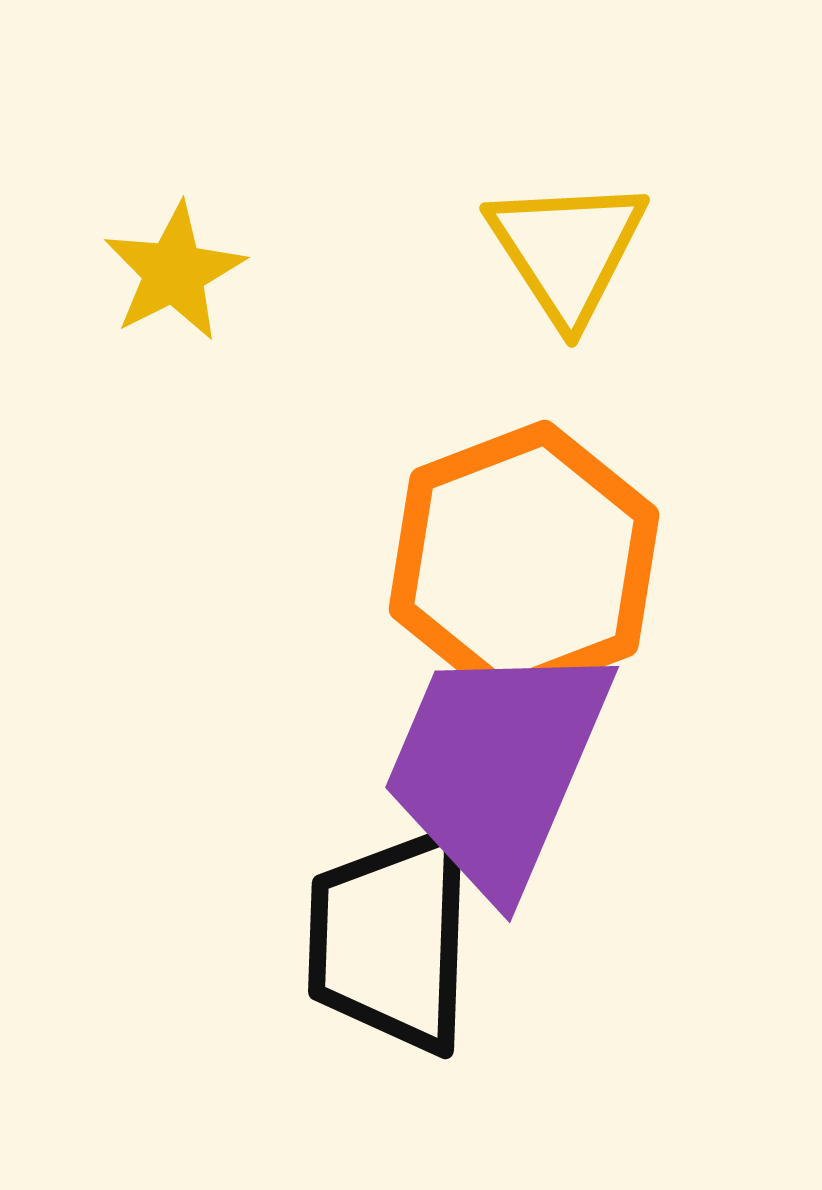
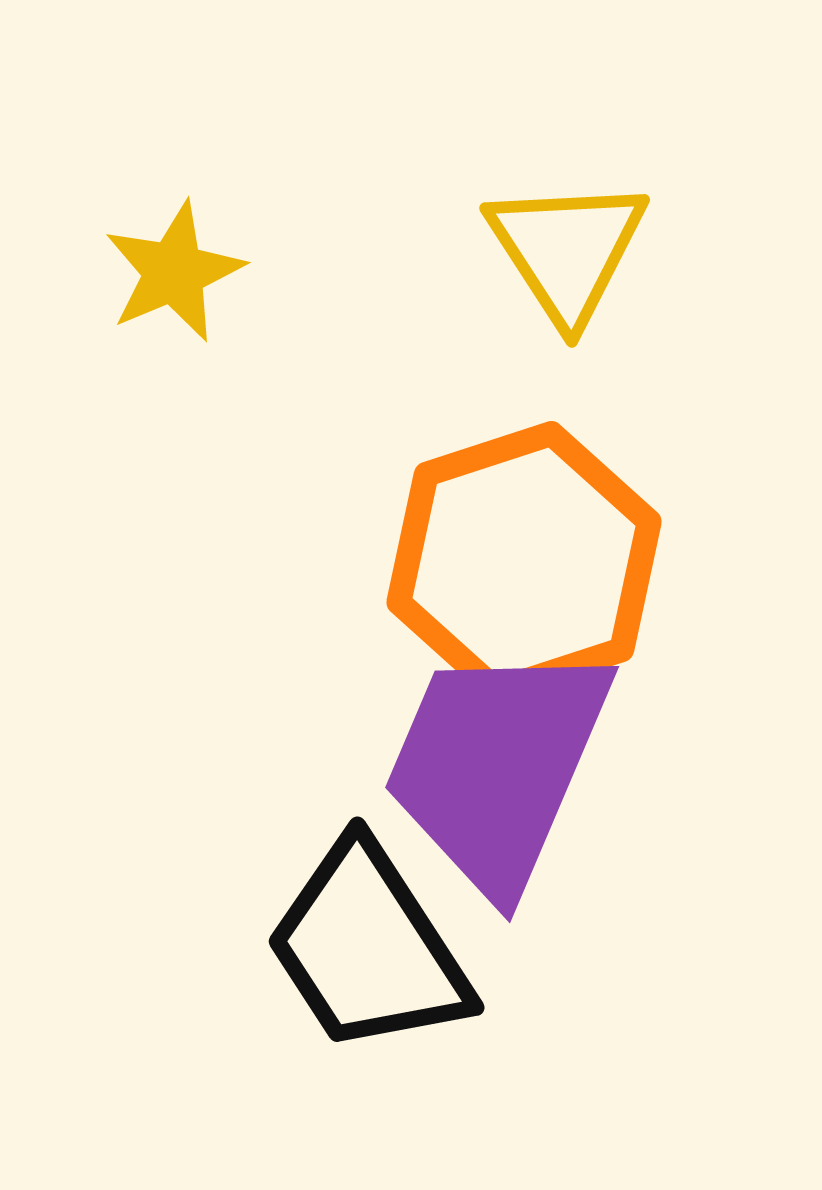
yellow star: rotated 4 degrees clockwise
orange hexagon: rotated 3 degrees clockwise
black trapezoid: moved 23 px left, 8 px down; rotated 35 degrees counterclockwise
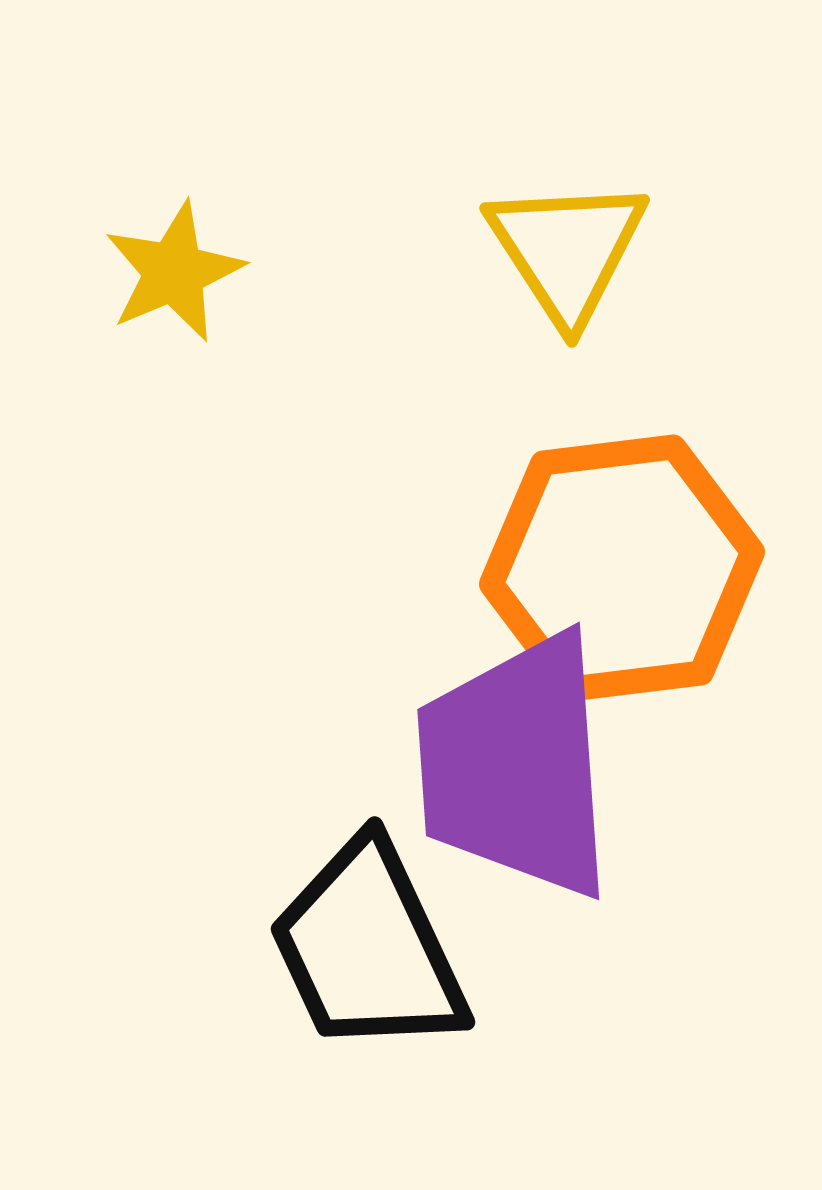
orange hexagon: moved 98 px right, 6 px down; rotated 11 degrees clockwise
purple trapezoid: moved 19 px right; rotated 27 degrees counterclockwise
black trapezoid: rotated 8 degrees clockwise
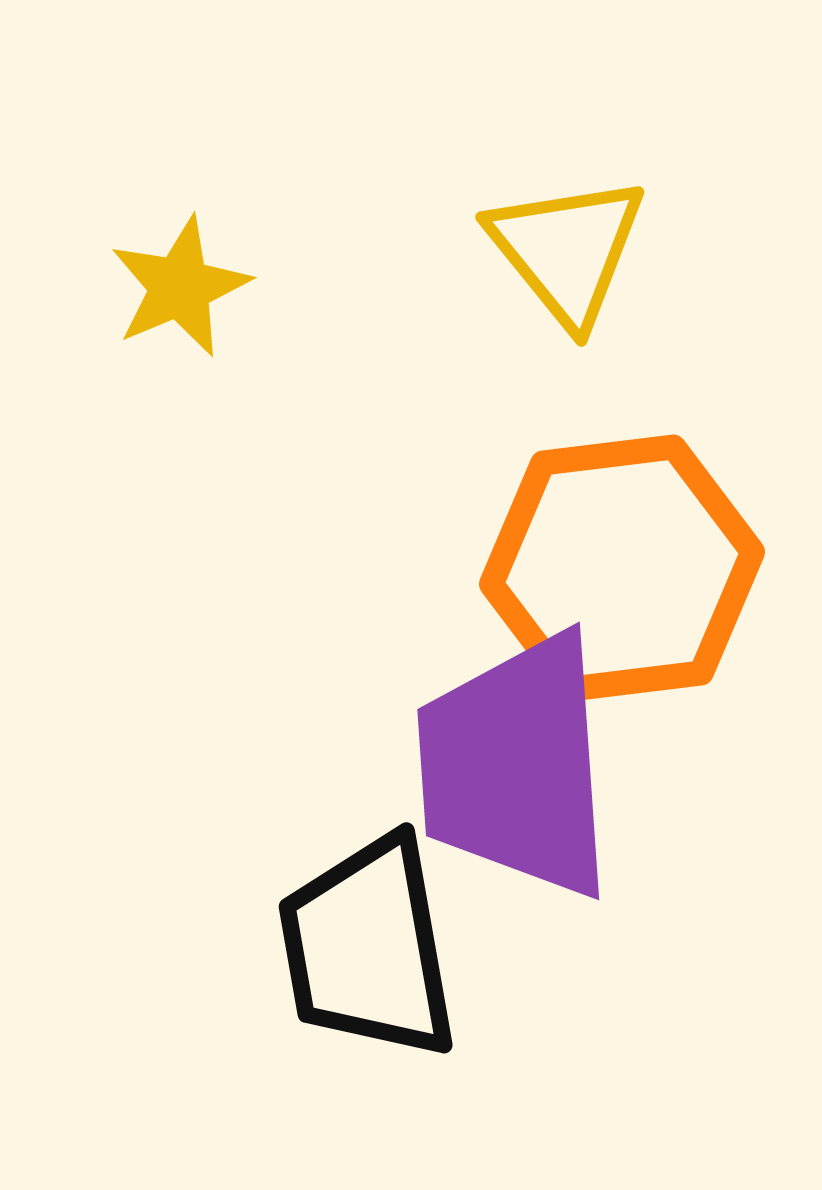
yellow triangle: rotated 6 degrees counterclockwise
yellow star: moved 6 px right, 15 px down
black trapezoid: rotated 15 degrees clockwise
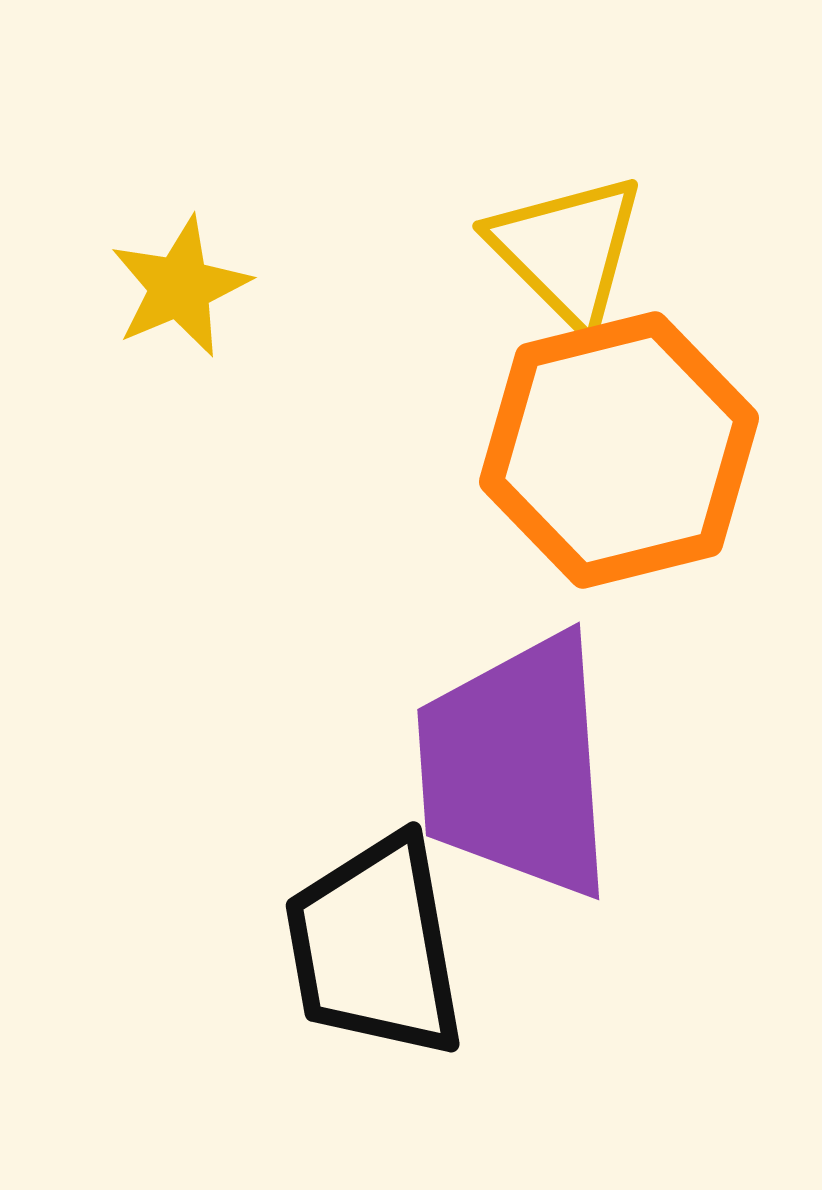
yellow triangle: rotated 6 degrees counterclockwise
orange hexagon: moved 3 px left, 118 px up; rotated 7 degrees counterclockwise
black trapezoid: moved 7 px right, 1 px up
